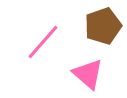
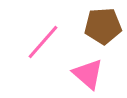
brown pentagon: rotated 15 degrees clockwise
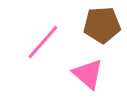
brown pentagon: moved 1 px left, 1 px up
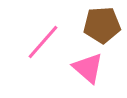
pink triangle: moved 6 px up
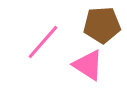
pink triangle: moved 3 px up; rotated 8 degrees counterclockwise
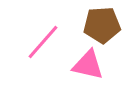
pink triangle: rotated 20 degrees counterclockwise
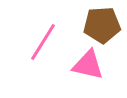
pink line: rotated 9 degrees counterclockwise
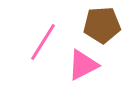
pink triangle: moved 5 px left; rotated 40 degrees counterclockwise
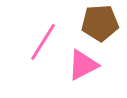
brown pentagon: moved 2 px left, 2 px up
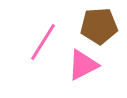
brown pentagon: moved 1 px left, 3 px down
